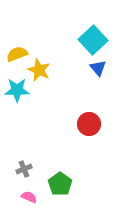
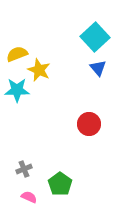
cyan square: moved 2 px right, 3 px up
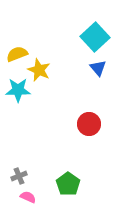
cyan star: moved 1 px right
gray cross: moved 5 px left, 7 px down
green pentagon: moved 8 px right
pink semicircle: moved 1 px left
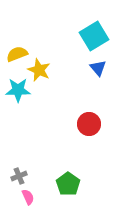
cyan square: moved 1 px left, 1 px up; rotated 12 degrees clockwise
pink semicircle: rotated 42 degrees clockwise
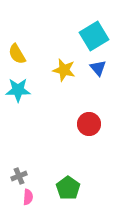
yellow semicircle: rotated 100 degrees counterclockwise
yellow star: moved 25 px right; rotated 10 degrees counterclockwise
green pentagon: moved 4 px down
pink semicircle: rotated 28 degrees clockwise
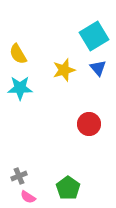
yellow semicircle: moved 1 px right
yellow star: rotated 30 degrees counterclockwise
cyan star: moved 2 px right, 2 px up
pink semicircle: rotated 119 degrees clockwise
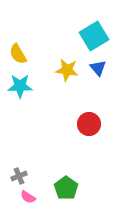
yellow star: moved 3 px right; rotated 25 degrees clockwise
cyan star: moved 2 px up
green pentagon: moved 2 px left
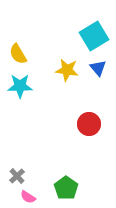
gray cross: moved 2 px left; rotated 21 degrees counterclockwise
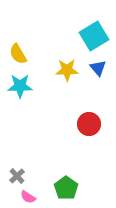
yellow star: rotated 10 degrees counterclockwise
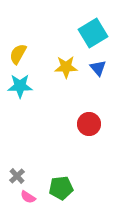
cyan square: moved 1 px left, 3 px up
yellow semicircle: rotated 60 degrees clockwise
yellow star: moved 1 px left, 3 px up
green pentagon: moved 5 px left; rotated 30 degrees clockwise
